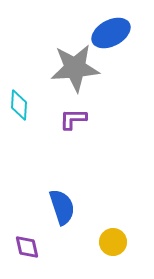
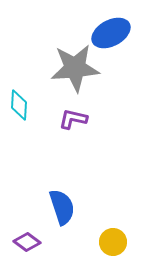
purple L-shape: rotated 12 degrees clockwise
purple diamond: moved 5 px up; rotated 40 degrees counterclockwise
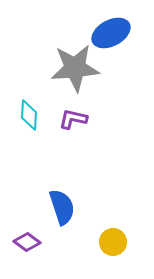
cyan diamond: moved 10 px right, 10 px down
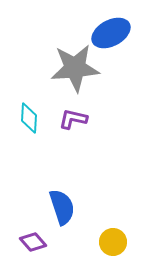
cyan diamond: moved 3 px down
purple diamond: moved 6 px right; rotated 12 degrees clockwise
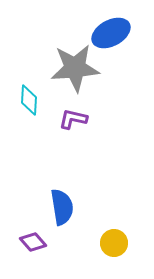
cyan diamond: moved 18 px up
blue semicircle: rotated 9 degrees clockwise
yellow circle: moved 1 px right, 1 px down
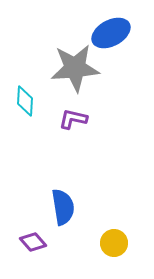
cyan diamond: moved 4 px left, 1 px down
blue semicircle: moved 1 px right
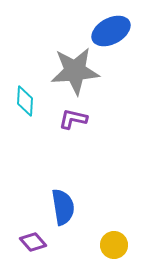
blue ellipse: moved 2 px up
gray star: moved 3 px down
yellow circle: moved 2 px down
